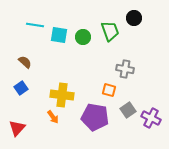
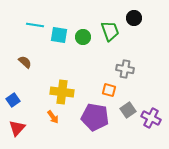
blue square: moved 8 px left, 12 px down
yellow cross: moved 3 px up
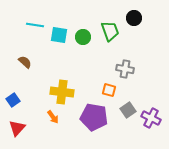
purple pentagon: moved 1 px left
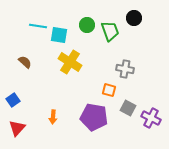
cyan line: moved 3 px right, 1 px down
green circle: moved 4 px right, 12 px up
yellow cross: moved 8 px right, 30 px up; rotated 25 degrees clockwise
gray square: moved 2 px up; rotated 28 degrees counterclockwise
orange arrow: rotated 40 degrees clockwise
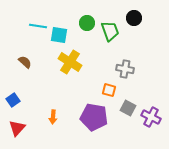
green circle: moved 2 px up
purple cross: moved 1 px up
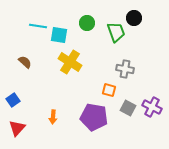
green trapezoid: moved 6 px right, 1 px down
purple cross: moved 1 px right, 10 px up
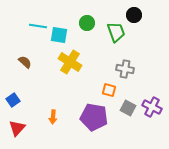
black circle: moved 3 px up
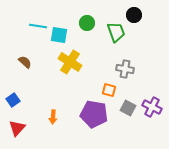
purple pentagon: moved 3 px up
